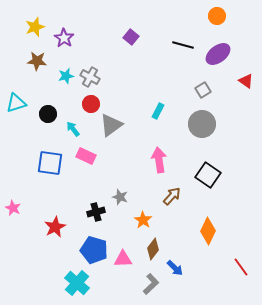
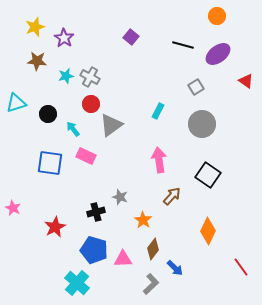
gray square: moved 7 px left, 3 px up
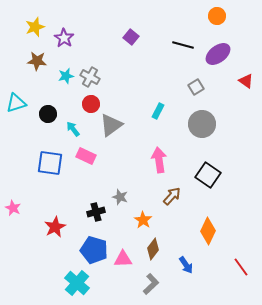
blue arrow: moved 11 px right, 3 px up; rotated 12 degrees clockwise
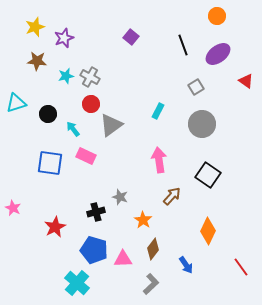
purple star: rotated 18 degrees clockwise
black line: rotated 55 degrees clockwise
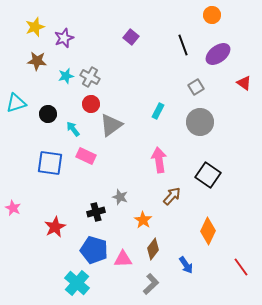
orange circle: moved 5 px left, 1 px up
red triangle: moved 2 px left, 2 px down
gray circle: moved 2 px left, 2 px up
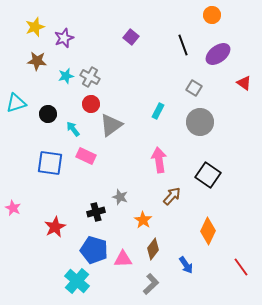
gray square: moved 2 px left, 1 px down; rotated 28 degrees counterclockwise
cyan cross: moved 2 px up
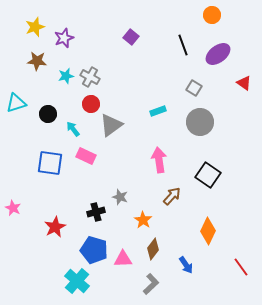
cyan rectangle: rotated 42 degrees clockwise
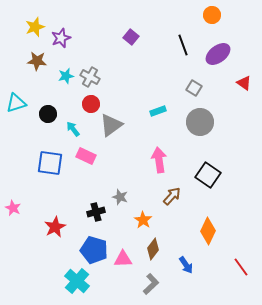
purple star: moved 3 px left
